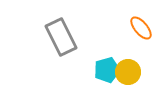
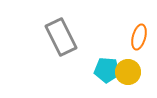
orange ellipse: moved 2 px left, 9 px down; rotated 55 degrees clockwise
cyan pentagon: rotated 20 degrees clockwise
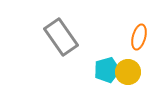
gray rectangle: rotated 9 degrees counterclockwise
cyan pentagon: rotated 20 degrees counterclockwise
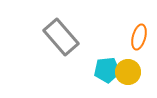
gray rectangle: rotated 6 degrees counterclockwise
cyan pentagon: rotated 10 degrees clockwise
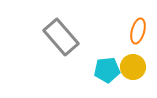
orange ellipse: moved 1 px left, 6 px up
yellow circle: moved 5 px right, 5 px up
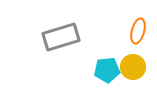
gray rectangle: rotated 66 degrees counterclockwise
